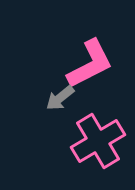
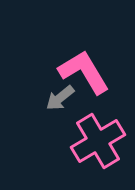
pink L-shape: moved 6 px left, 8 px down; rotated 94 degrees counterclockwise
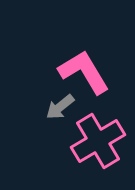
gray arrow: moved 9 px down
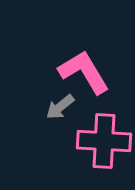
pink cross: moved 6 px right; rotated 34 degrees clockwise
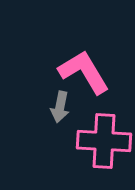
gray arrow: rotated 40 degrees counterclockwise
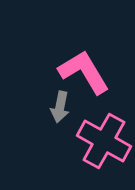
pink cross: rotated 26 degrees clockwise
